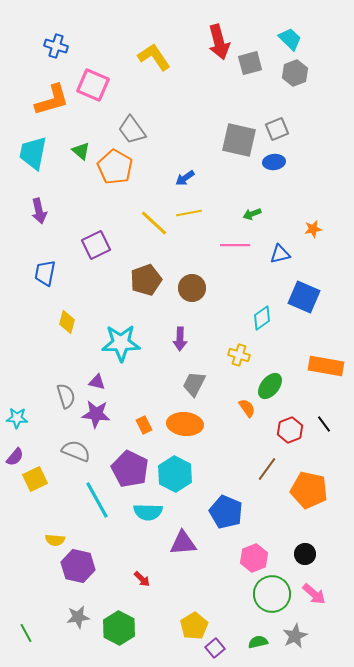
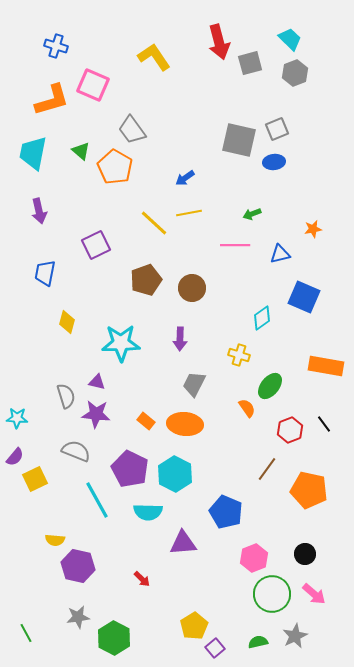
orange rectangle at (144, 425): moved 2 px right, 4 px up; rotated 24 degrees counterclockwise
green hexagon at (119, 628): moved 5 px left, 10 px down
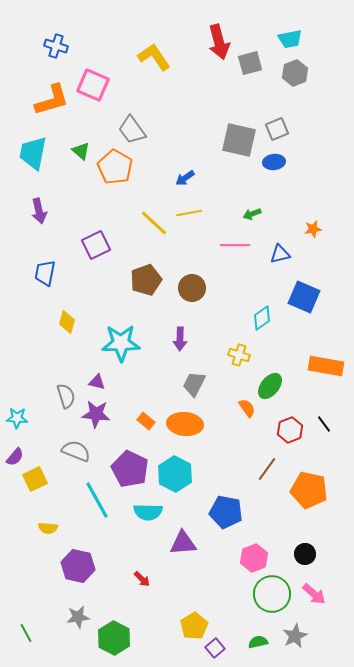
cyan trapezoid at (290, 39): rotated 125 degrees clockwise
blue pentagon at (226, 512): rotated 12 degrees counterclockwise
yellow semicircle at (55, 540): moved 7 px left, 12 px up
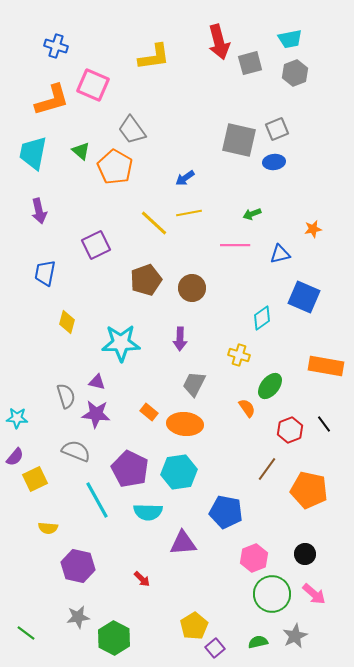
yellow L-shape at (154, 57): rotated 116 degrees clockwise
orange rectangle at (146, 421): moved 3 px right, 9 px up
cyan hexagon at (175, 474): moved 4 px right, 2 px up; rotated 24 degrees clockwise
green line at (26, 633): rotated 24 degrees counterclockwise
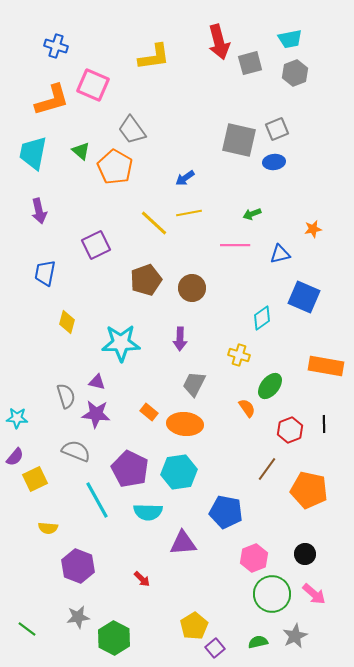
black line at (324, 424): rotated 36 degrees clockwise
purple hexagon at (78, 566): rotated 8 degrees clockwise
green line at (26, 633): moved 1 px right, 4 px up
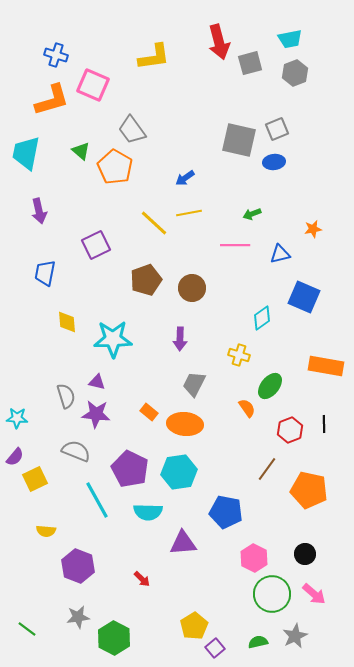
blue cross at (56, 46): moved 9 px down
cyan trapezoid at (33, 153): moved 7 px left
yellow diamond at (67, 322): rotated 20 degrees counterclockwise
cyan star at (121, 343): moved 8 px left, 4 px up
yellow semicircle at (48, 528): moved 2 px left, 3 px down
pink hexagon at (254, 558): rotated 12 degrees counterclockwise
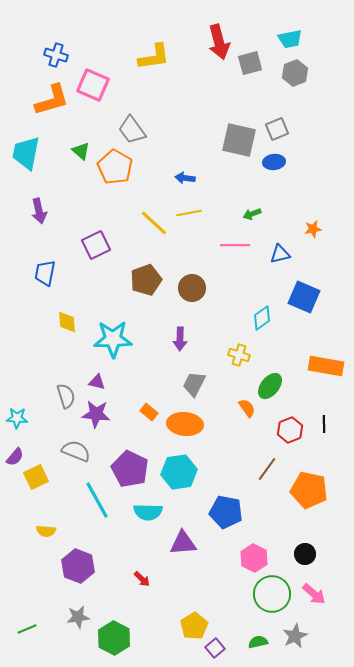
blue arrow at (185, 178): rotated 42 degrees clockwise
yellow square at (35, 479): moved 1 px right, 2 px up
green line at (27, 629): rotated 60 degrees counterclockwise
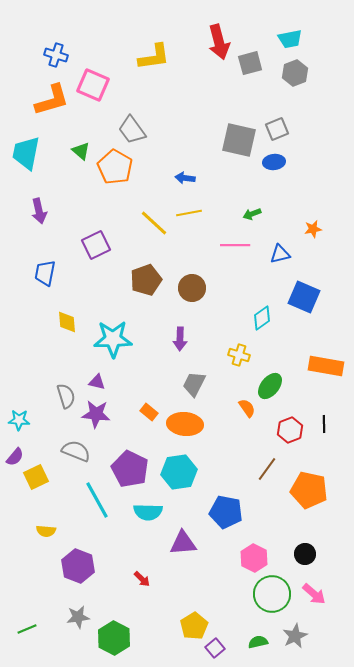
cyan star at (17, 418): moved 2 px right, 2 px down
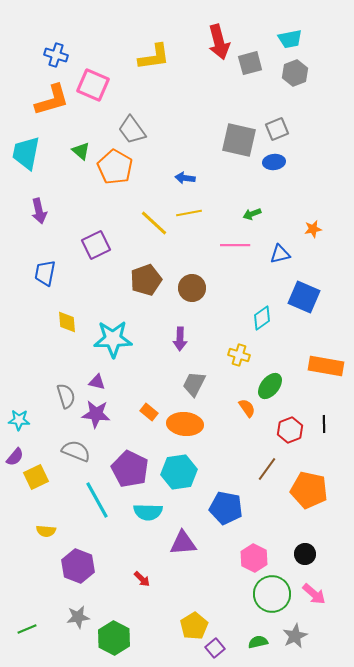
blue pentagon at (226, 512): moved 4 px up
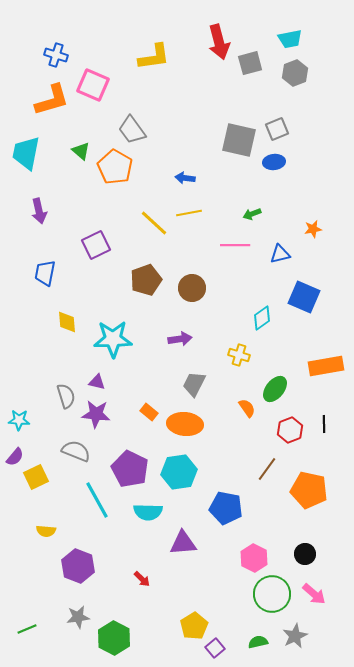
purple arrow at (180, 339): rotated 100 degrees counterclockwise
orange rectangle at (326, 366): rotated 20 degrees counterclockwise
green ellipse at (270, 386): moved 5 px right, 3 px down
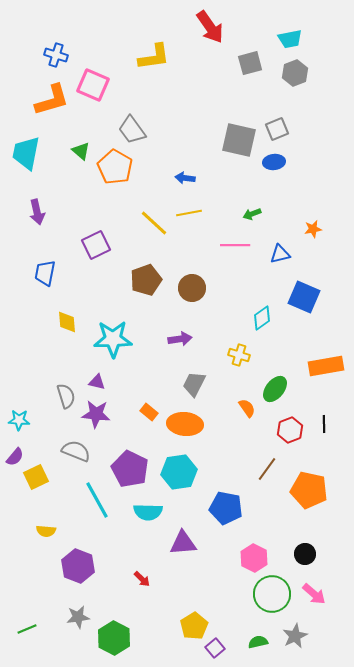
red arrow at (219, 42): moved 9 px left, 15 px up; rotated 20 degrees counterclockwise
purple arrow at (39, 211): moved 2 px left, 1 px down
